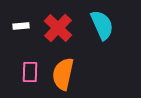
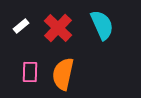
white rectangle: rotated 35 degrees counterclockwise
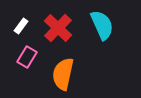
white rectangle: rotated 14 degrees counterclockwise
pink rectangle: moved 3 px left, 15 px up; rotated 30 degrees clockwise
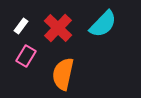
cyan semicircle: moved 1 px right, 1 px up; rotated 68 degrees clockwise
pink rectangle: moved 1 px left, 1 px up
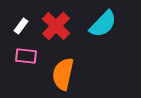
red cross: moved 2 px left, 2 px up
pink rectangle: rotated 65 degrees clockwise
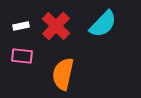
white rectangle: rotated 42 degrees clockwise
pink rectangle: moved 4 px left
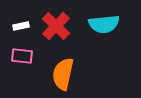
cyan semicircle: moved 1 px right; rotated 40 degrees clockwise
